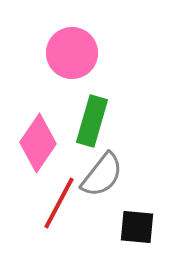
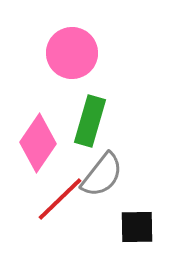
green rectangle: moved 2 px left
red line: moved 1 px right, 4 px up; rotated 18 degrees clockwise
black square: rotated 6 degrees counterclockwise
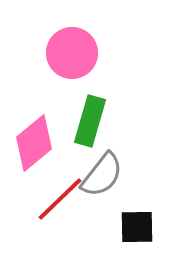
pink diamond: moved 4 px left; rotated 16 degrees clockwise
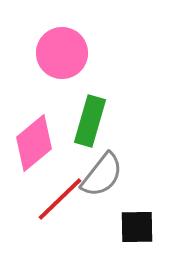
pink circle: moved 10 px left
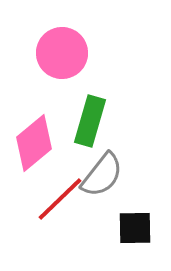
black square: moved 2 px left, 1 px down
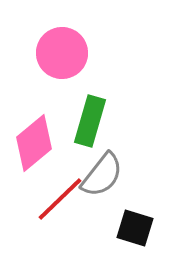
black square: rotated 18 degrees clockwise
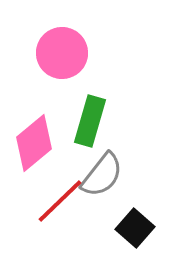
red line: moved 2 px down
black square: rotated 24 degrees clockwise
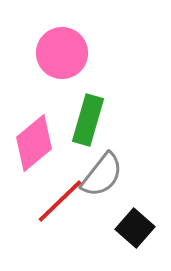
green rectangle: moved 2 px left, 1 px up
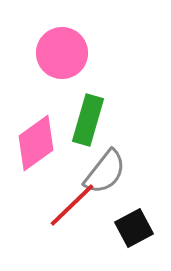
pink diamond: moved 2 px right; rotated 4 degrees clockwise
gray semicircle: moved 3 px right, 3 px up
red line: moved 12 px right, 4 px down
black square: moved 1 px left; rotated 21 degrees clockwise
